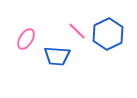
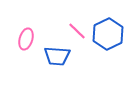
pink ellipse: rotated 15 degrees counterclockwise
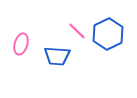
pink ellipse: moved 5 px left, 5 px down
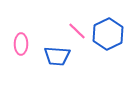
pink ellipse: rotated 15 degrees counterclockwise
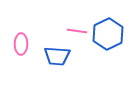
pink line: rotated 36 degrees counterclockwise
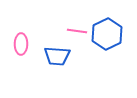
blue hexagon: moved 1 px left
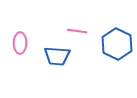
blue hexagon: moved 10 px right, 10 px down; rotated 8 degrees counterclockwise
pink ellipse: moved 1 px left, 1 px up
